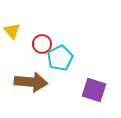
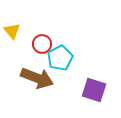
brown arrow: moved 6 px right, 4 px up; rotated 16 degrees clockwise
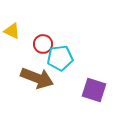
yellow triangle: rotated 24 degrees counterclockwise
red circle: moved 1 px right
cyan pentagon: rotated 20 degrees clockwise
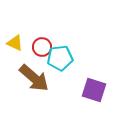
yellow triangle: moved 3 px right, 12 px down
red circle: moved 1 px left, 3 px down
brown arrow: moved 3 px left; rotated 20 degrees clockwise
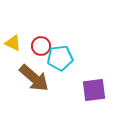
yellow triangle: moved 2 px left
red circle: moved 1 px left, 1 px up
purple square: rotated 25 degrees counterclockwise
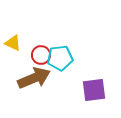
red circle: moved 9 px down
brown arrow: rotated 64 degrees counterclockwise
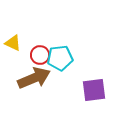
red circle: moved 1 px left
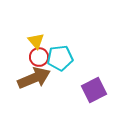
yellow triangle: moved 23 px right, 2 px up; rotated 24 degrees clockwise
red circle: moved 1 px left, 2 px down
purple square: rotated 20 degrees counterclockwise
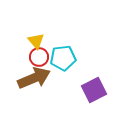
cyan pentagon: moved 3 px right
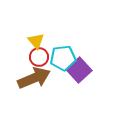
purple square: moved 15 px left, 20 px up; rotated 15 degrees counterclockwise
